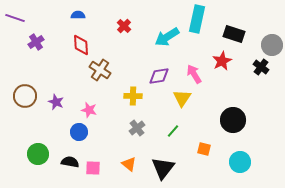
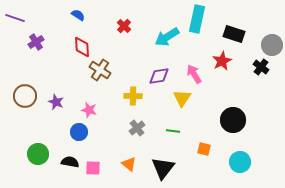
blue semicircle: rotated 32 degrees clockwise
red diamond: moved 1 px right, 2 px down
green line: rotated 56 degrees clockwise
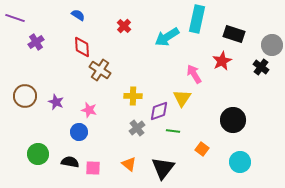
purple diamond: moved 35 px down; rotated 10 degrees counterclockwise
orange square: moved 2 px left; rotated 24 degrees clockwise
